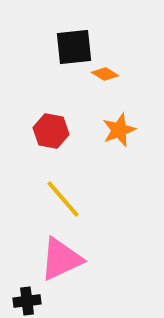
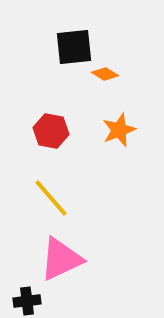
yellow line: moved 12 px left, 1 px up
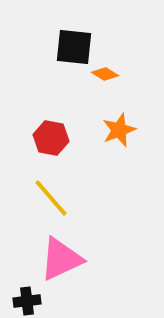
black square: rotated 12 degrees clockwise
red hexagon: moved 7 px down
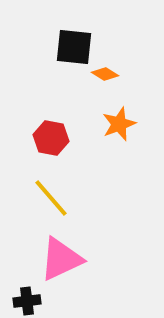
orange star: moved 6 px up
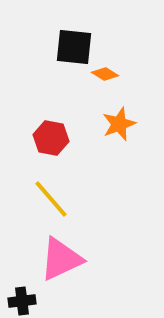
yellow line: moved 1 px down
black cross: moved 5 px left
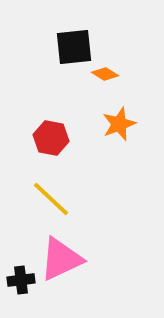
black square: rotated 12 degrees counterclockwise
yellow line: rotated 6 degrees counterclockwise
black cross: moved 1 px left, 21 px up
